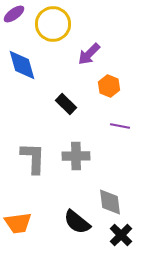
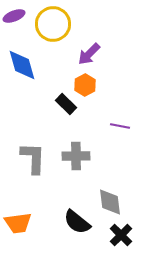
purple ellipse: moved 2 px down; rotated 15 degrees clockwise
orange hexagon: moved 24 px left, 1 px up; rotated 10 degrees clockwise
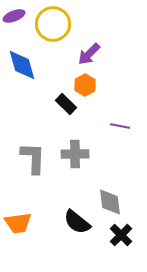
gray cross: moved 1 px left, 2 px up
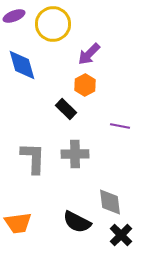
black rectangle: moved 5 px down
black semicircle: rotated 12 degrees counterclockwise
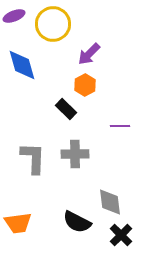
purple line: rotated 12 degrees counterclockwise
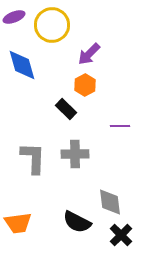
purple ellipse: moved 1 px down
yellow circle: moved 1 px left, 1 px down
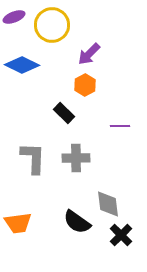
blue diamond: rotated 48 degrees counterclockwise
black rectangle: moved 2 px left, 4 px down
gray cross: moved 1 px right, 4 px down
gray diamond: moved 2 px left, 2 px down
black semicircle: rotated 8 degrees clockwise
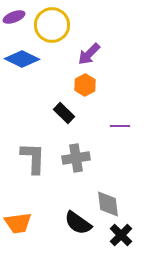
blue diamond: moved 6 px up
gray cross: rotated 8 degrees counterclockwise
black semicircle: moved 1 px right, 1 px down
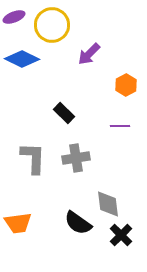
orange hexagon: moved 41 px right
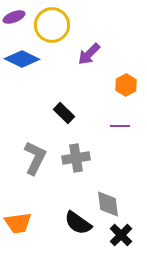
gray L-shape: moved 2 px right; rotated 24 degrees clockwise
